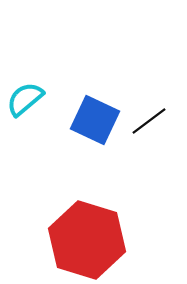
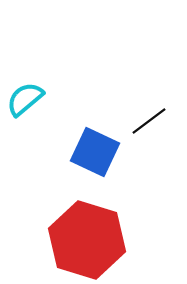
blue square: moved 32 px down
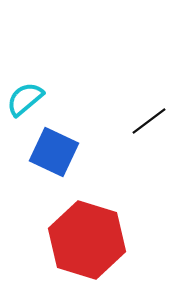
blue square: moved 41 px left
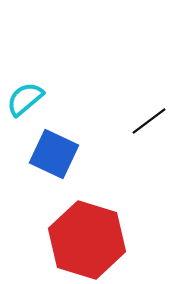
blue square: moved 2 px down
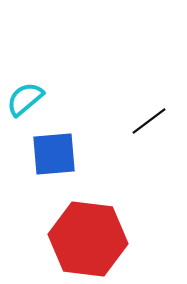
blue square: rotated 30 degrees counterclockwise
red hexagon: moved 1 px right, 1 px up; rotated 10 degrees counterclockwise
